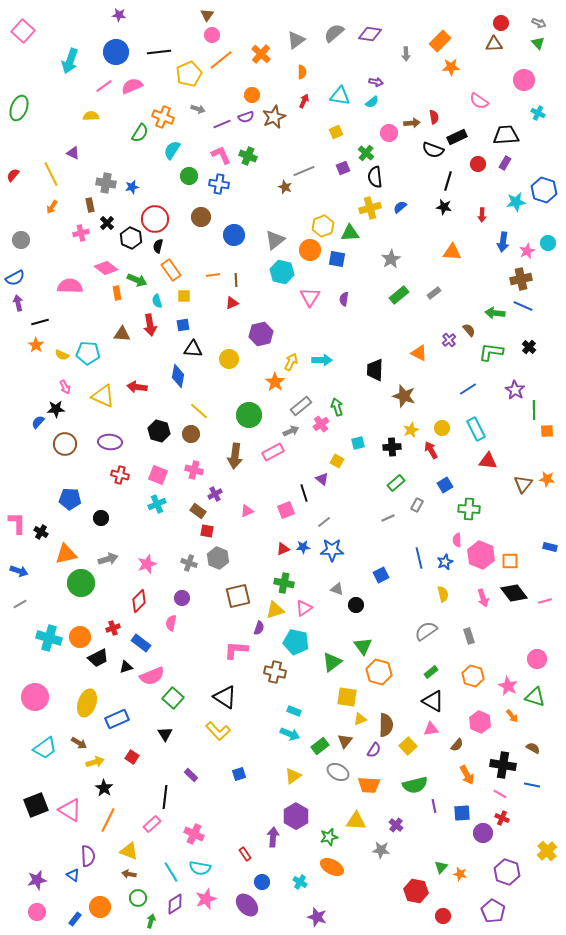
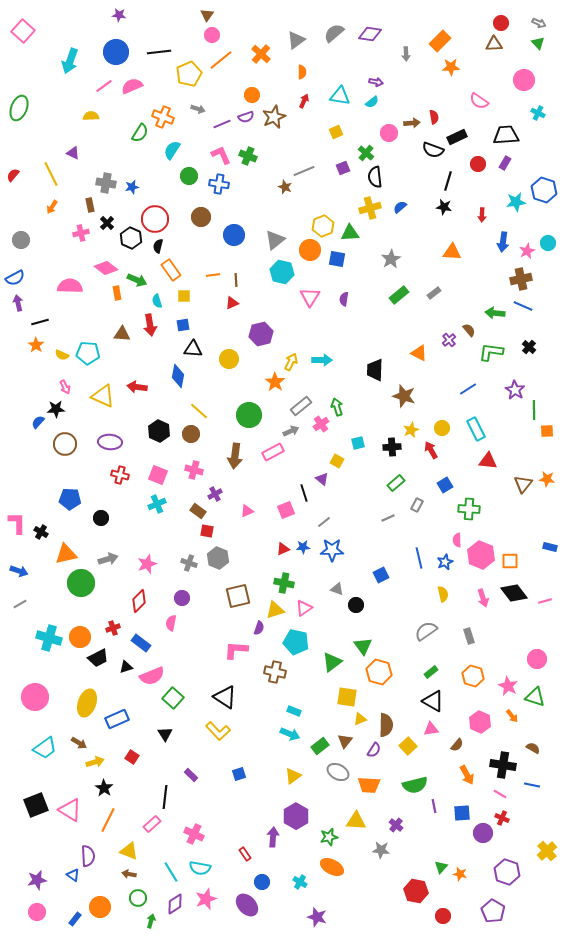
black hexagon at (159, 431): rotated 10 degrees clockwise
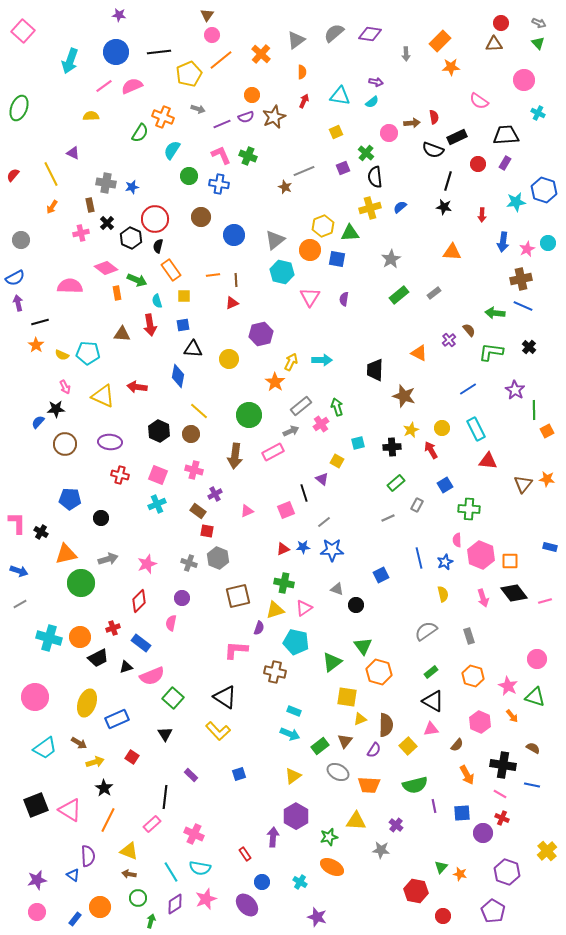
pink star at (527, 251): moved 2 px up
orange square at (547, 431): rotated 24 degrees counterclockwise
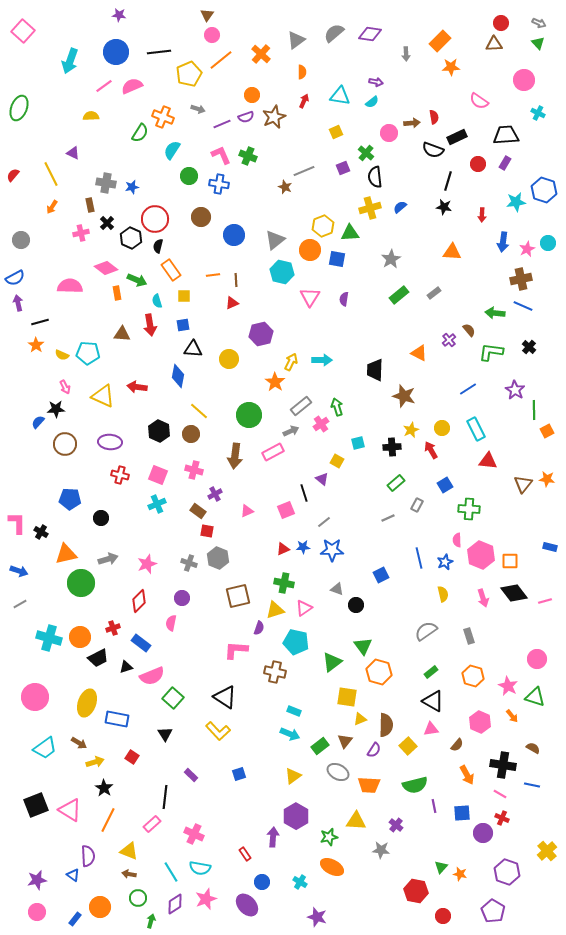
blue rectangle at (117, 719): rotated 35 degrees clockwise
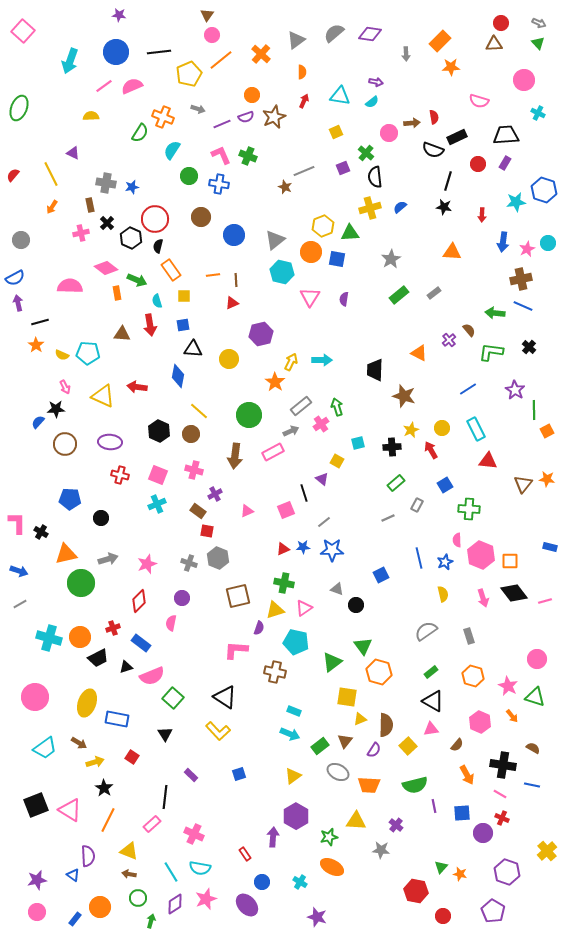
pink semicircle at (479, 101): rotated 18 degrees counterclockwise
orange circle at (310, 250): moved 1 px right, 2 px down
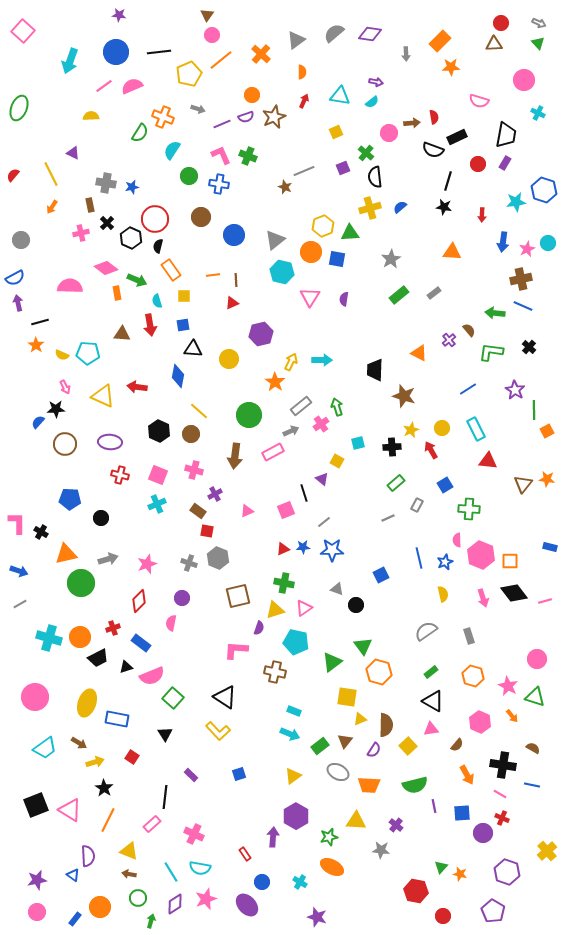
black trapezoid at (506, 135): rotated 104 degrees clockwise
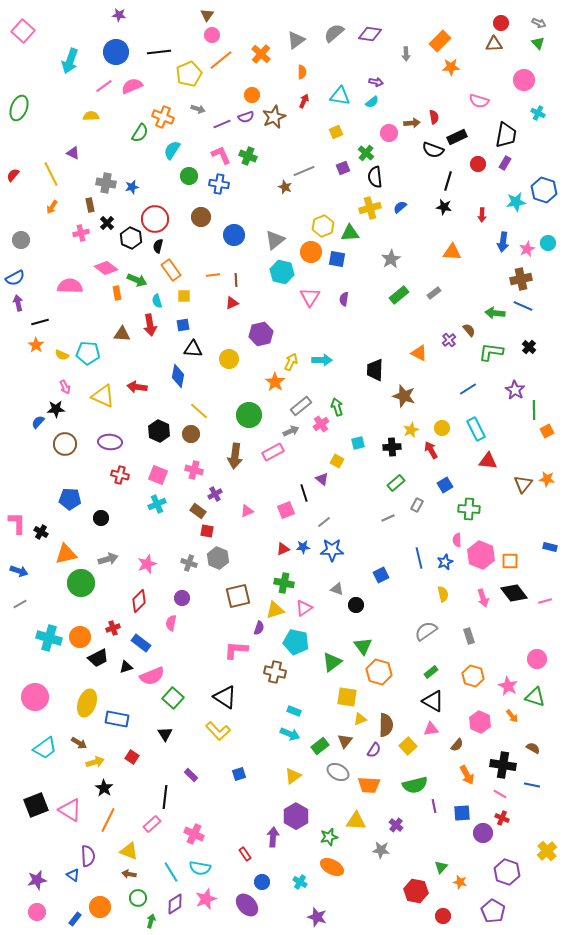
orange star at (460, 874): moved 8 px down
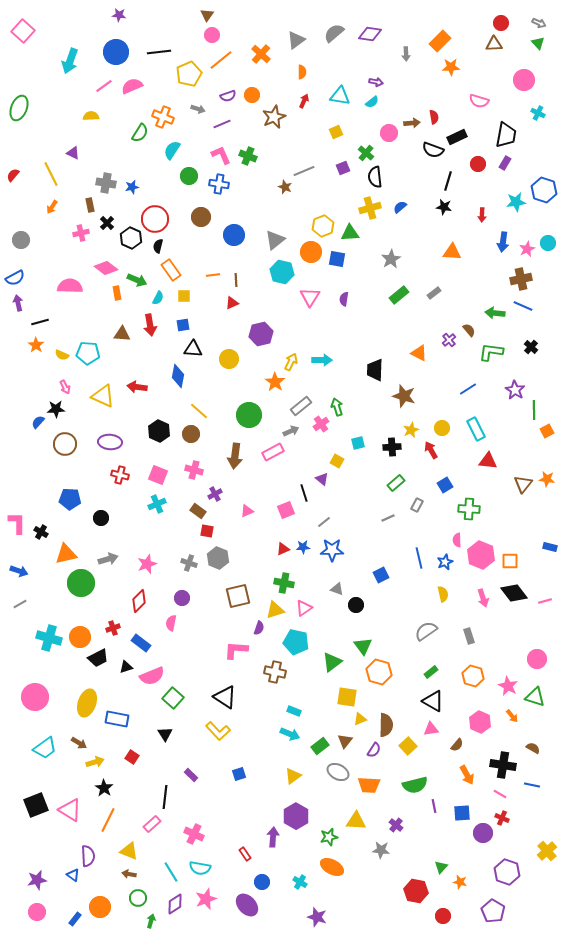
purple semicircle at (246, 117): moved 18 px left, 21 px up
cyan semicircle at (157, 301): moved 1 px right, 3 px up; rotated 136 degrees counterclockwise
black cross at (529, 347): moved 2 px right
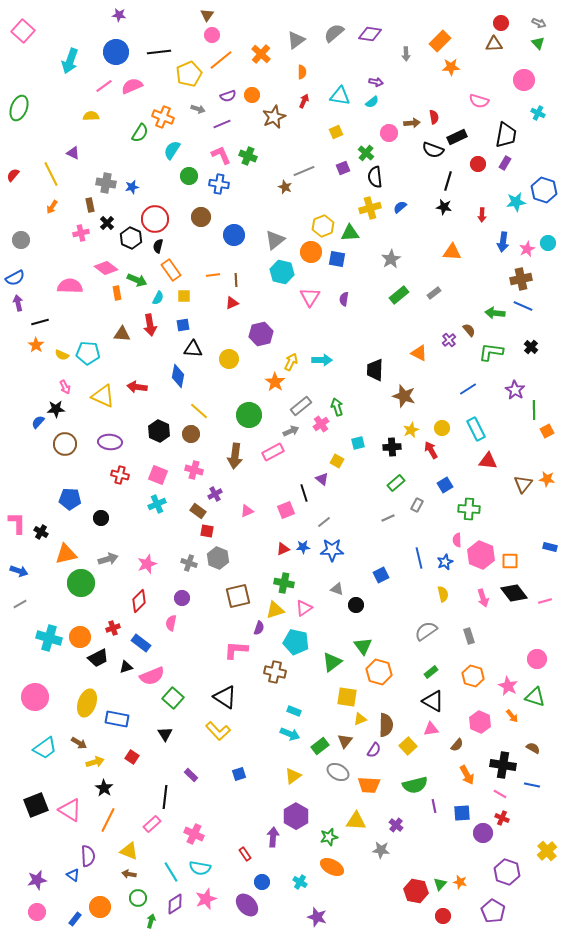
green triangle at (441, 867): moved 1 px left, 17 px down
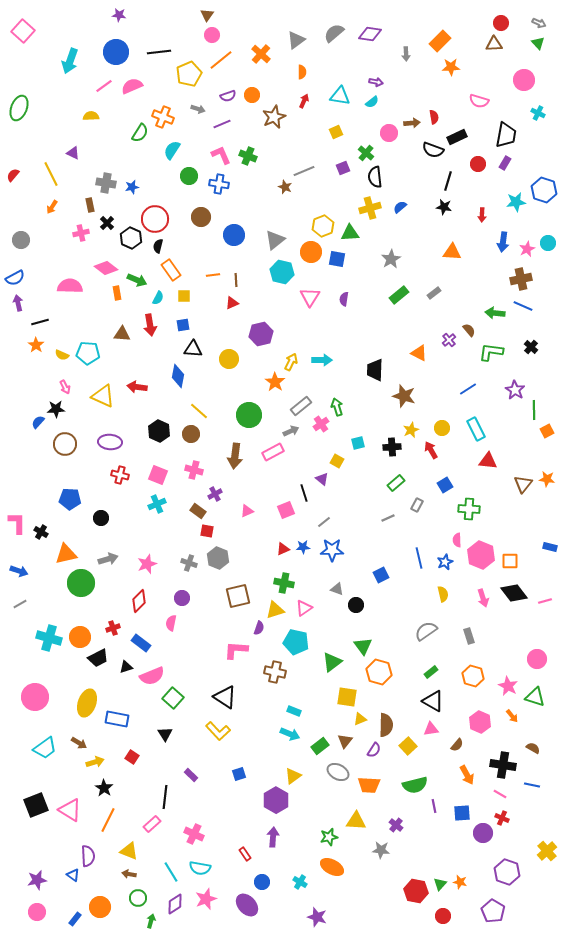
purple hexagon at (296, 816): moved 20 px left, 16 px up
